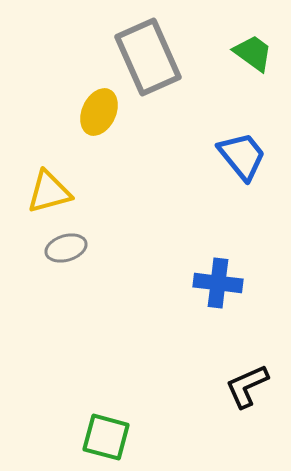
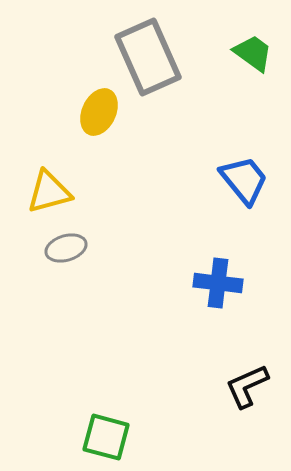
blue trapezoid: moved 2 px right, 24 px down
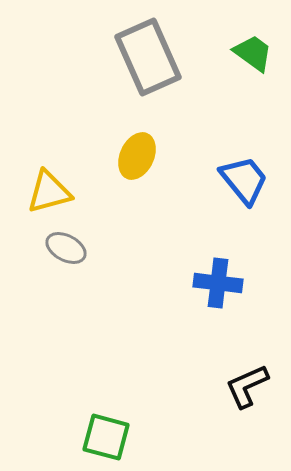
yellow ellipse: moved 38 px right, 44 px down
gray ellipse: rotated 45 degrees clockwise
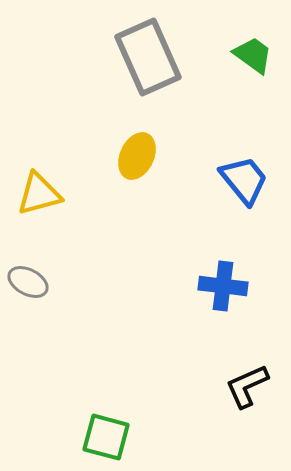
green trapezoid: moved 2 px down
yellow triangle: moved 10 px left, 2 px down
gray ellipse: moved 38 px left, 34 px down
blue cross: moved 5 px right, 3 px down
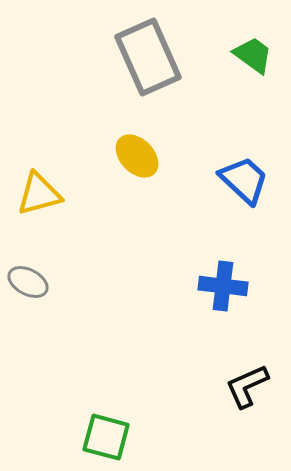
yellow ellipse: rotated 69 degrees counterclockwise
blue trapezoid: rotated 8 degrees counterclockwise
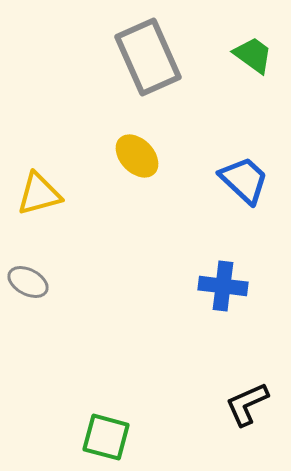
black L-shape: moved 18 px down
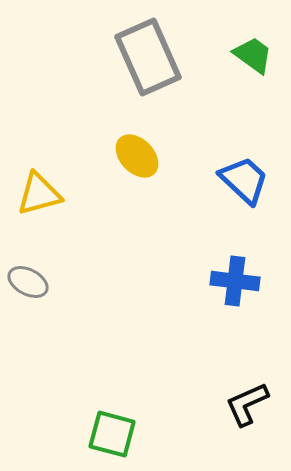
blue cross: moved 12 px right, 5 px up
green square: moved 6 px right, 3 px up
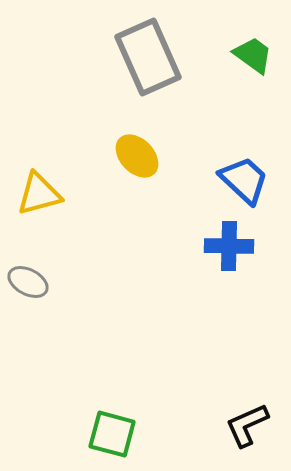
blue cross: moved 6 px left, 35 px up; rotated 6 degrees counterclockwise
black L-shape: moved 21 px down
